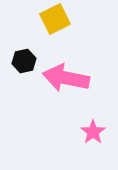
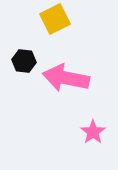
black hexagon: rotated 20 degrees clockwise
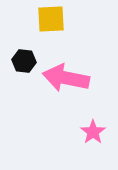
yellow square: moved 4 px left; rotated 24 degrees clockwise
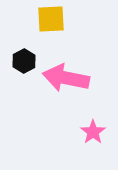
black hexagon: rotated 25 degrees clockwise
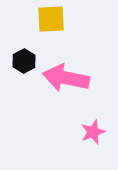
pink star: rotated 15 degrees clockwise
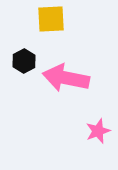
pink star: moved 5 px right, 1 px up
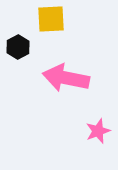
black hexagon: moved 6 px left, 14 px up
